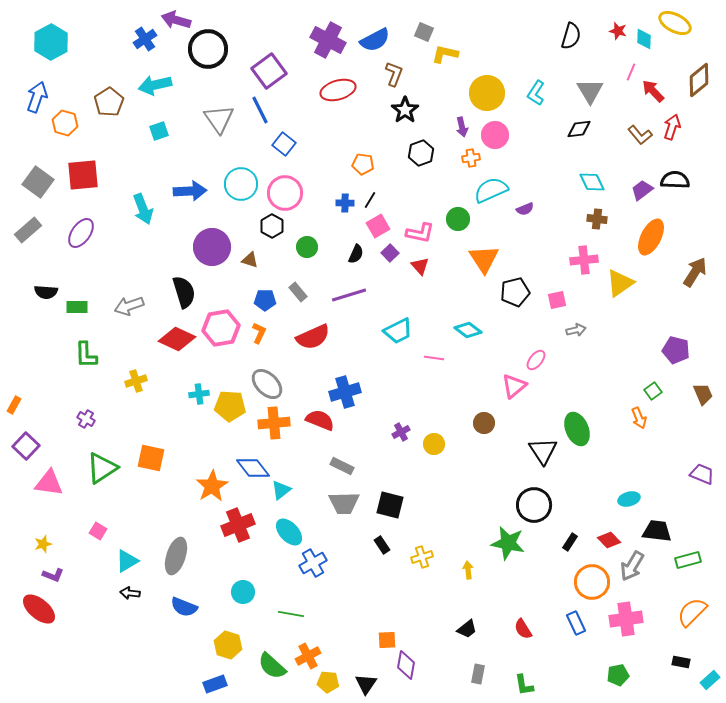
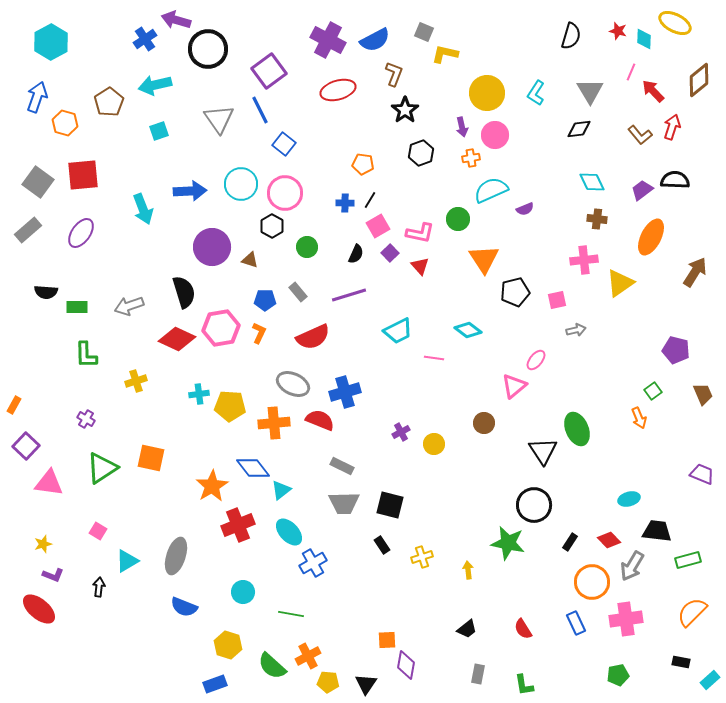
gray ellipse at (267, 384): moved 26 px right; rotated 20 degrees counterclockwise
black arrow at (130, 593): moved 31 px left, 6 px up; rotated 90 degrees clockwise
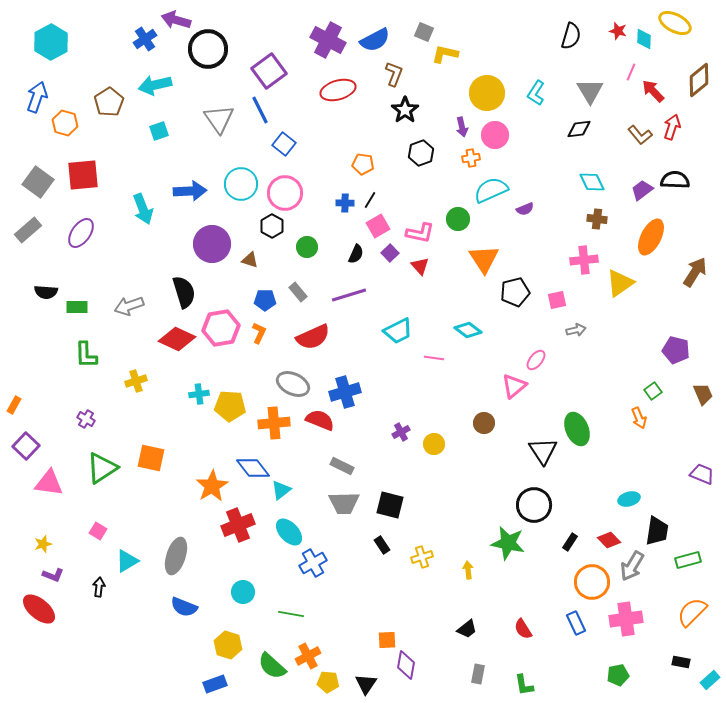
purple circle at (212, 247): moved 3 px up
black trapezoid at (657, 531): rotated 92 degrees clockwise
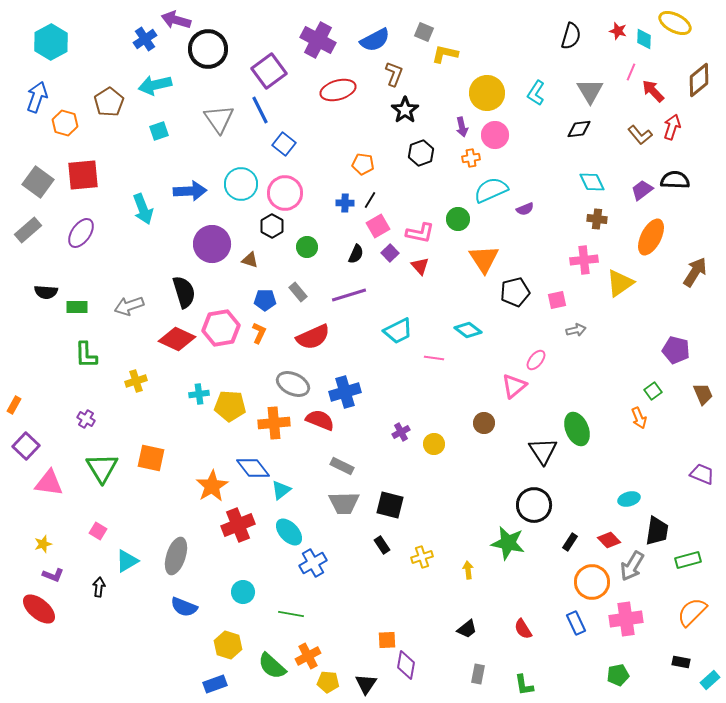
purple cross at (328, 40): moved 10 px left
green triangle at (102, 468): rotated 28 degrees counterclockwise
